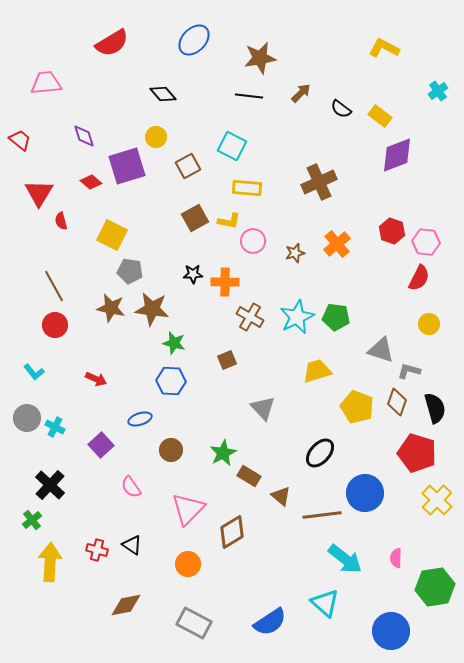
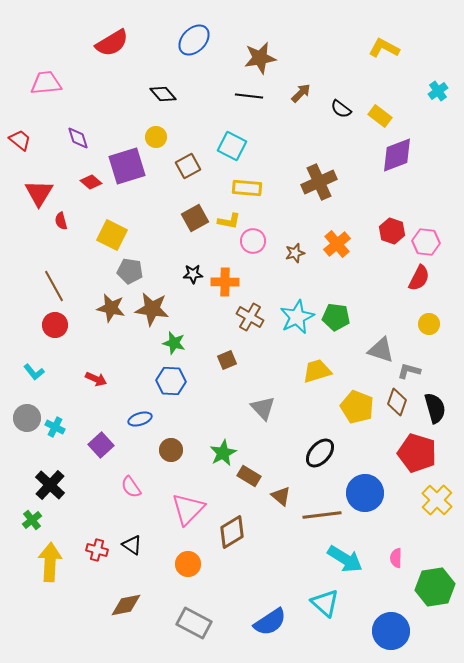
purple diamond at (84, 136): moved 6 px left, 2 px down
cyan arrow at (345, 559): rotated 6 degrees counterclockwise
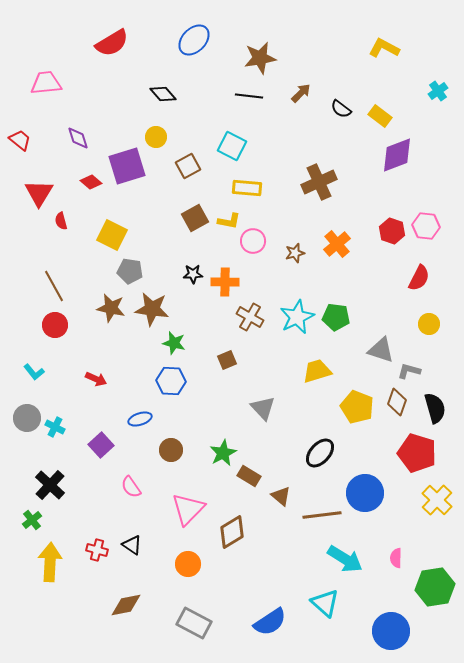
pink hexagon at (426, 242): moved 16 px up
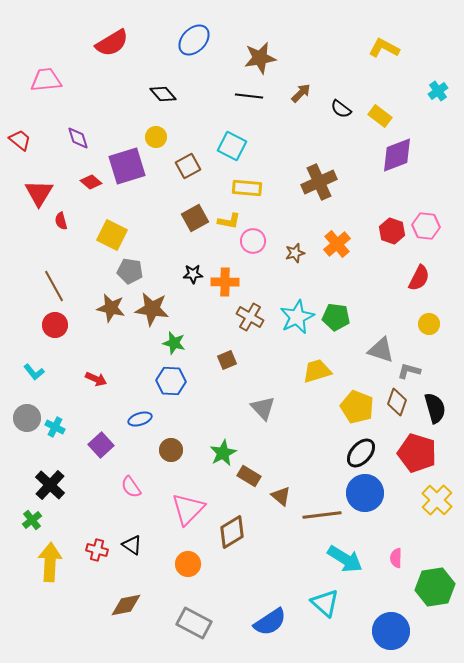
pink trapezoid at (46, 83): moved 3 px up
black ellipse at (320, 453): moved 41 px right
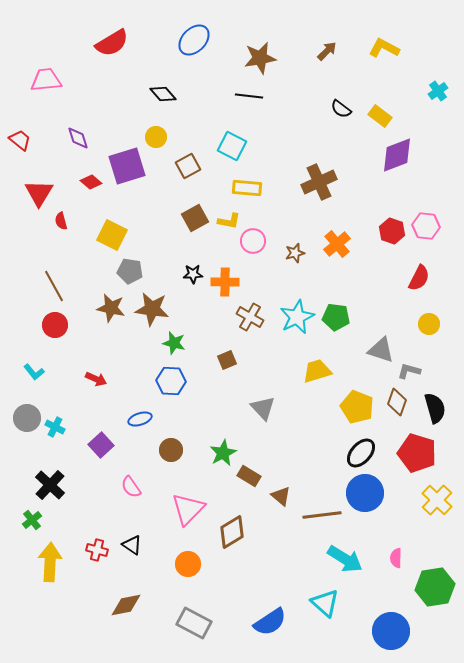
brown arrow at (301, 93): moved 26 px right, 42 px up
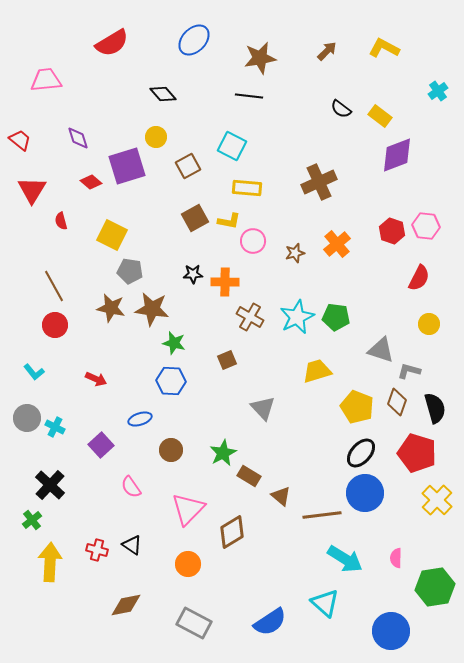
red triangle at (39, 193): moved 7 px left, 3 px up
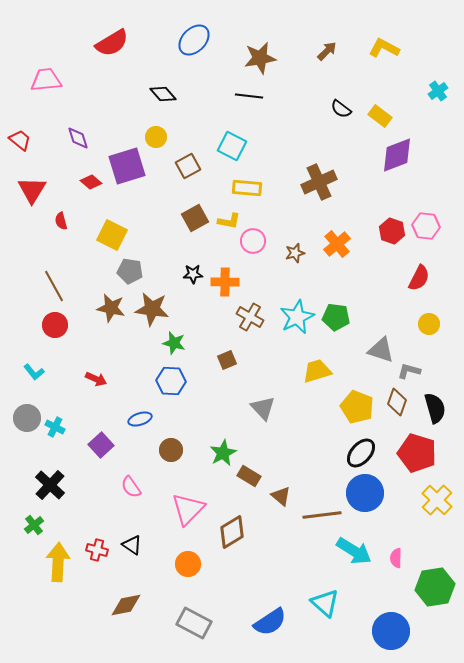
green cross at (32, 520): moved 2 px right, 5 px down
cyan arrow at (345, 559): moved 9 px right, 8 px up
yellow arrow at (50, 562): moved 8 px right
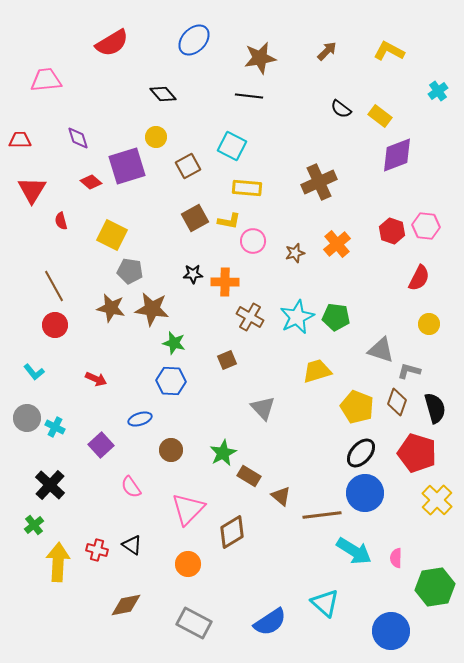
yellow L-shape at (384, 48): moved 5 px right, 3 px down
red trapezoid at (20, 140): rotated 40 degrees counterclockwise
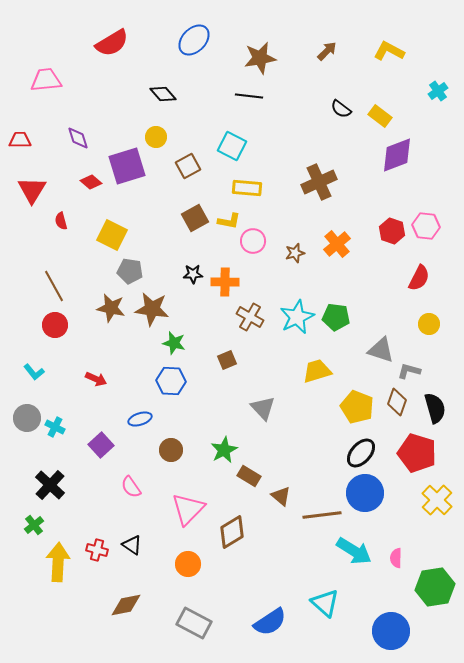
green star at (223, 453): moved 1 px right, 3 px up
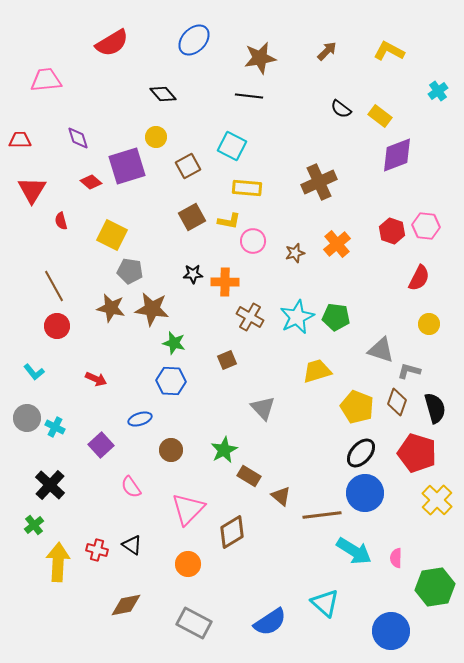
brown square at (195, 218): moved 3 px left, 1 px up
red circle at (55, 325): moved 2 px right, 1 px down
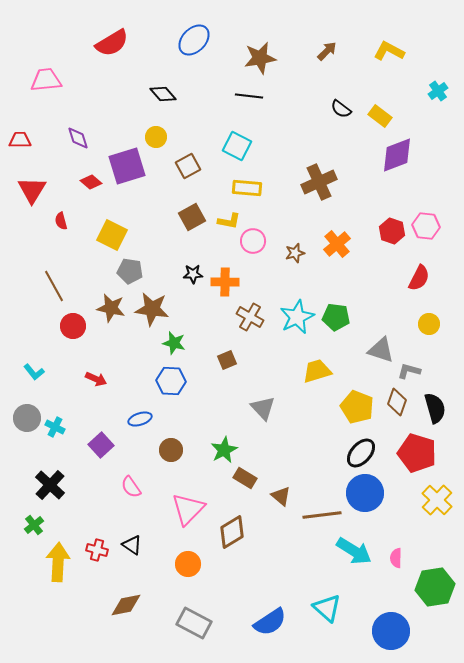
cyan square at (232, 146): moved 5 px right
red circle at (57, 326): moved 16 px right
brown rectangle at (249, 476): moved 4 px left, 2 px down
cyan triangle at (325, 603): moved 2 px right, 5 px down
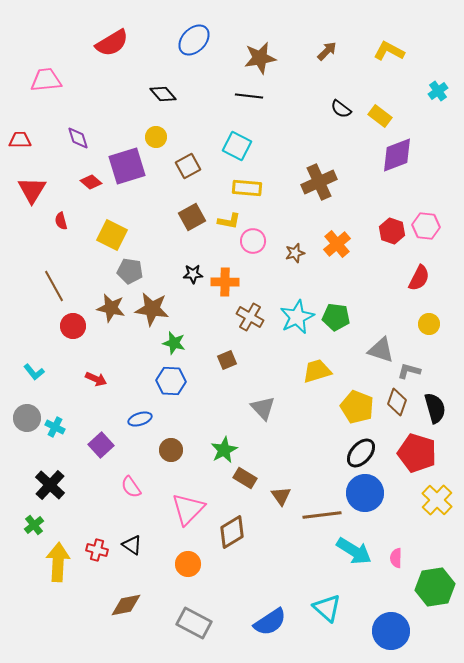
brown triangle at (281, 496): rotated 15 degrees clockwise
